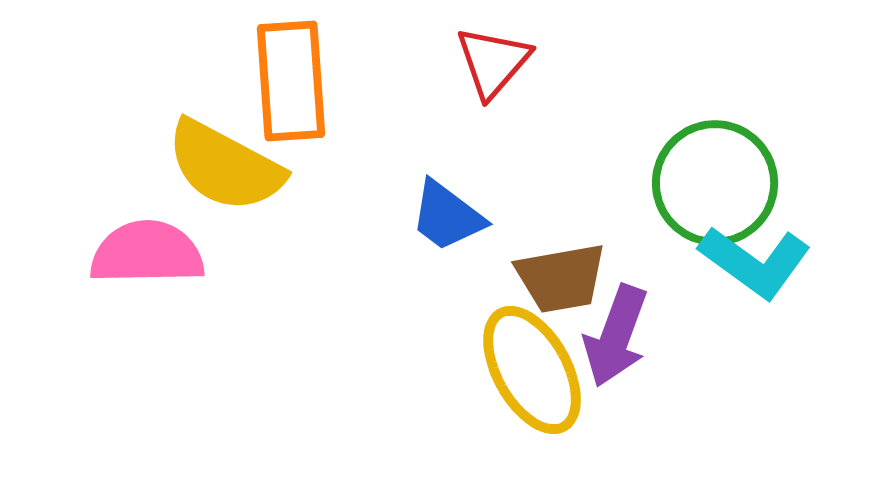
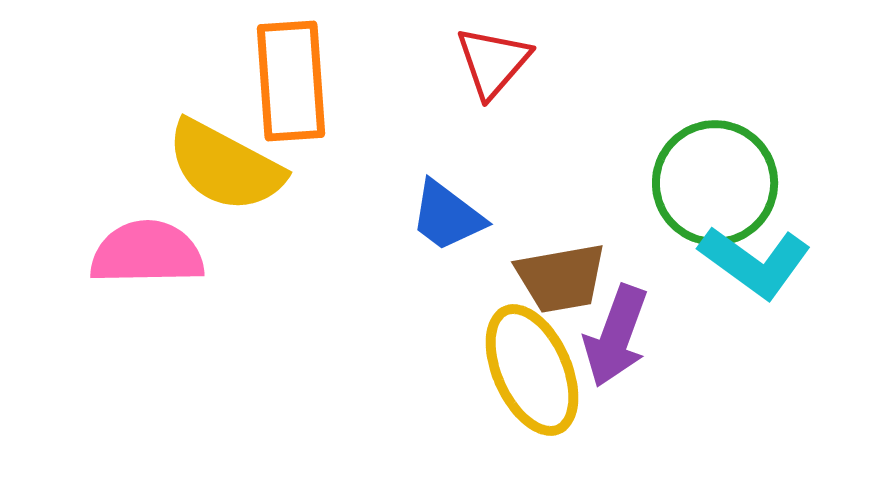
yellow ellipse: rotated 5 degrees clockwise
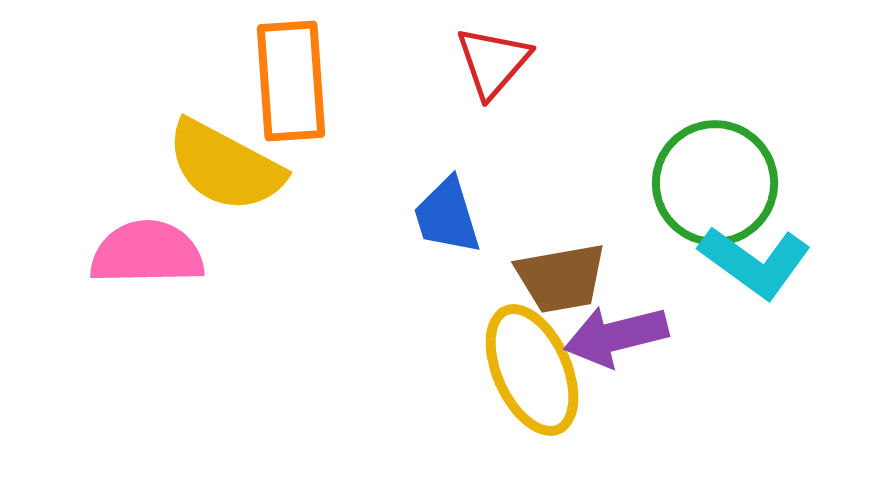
blue trapezoid: rotated 36 degrees clockwise
purple arrow: rotated 56 degrees clockwise
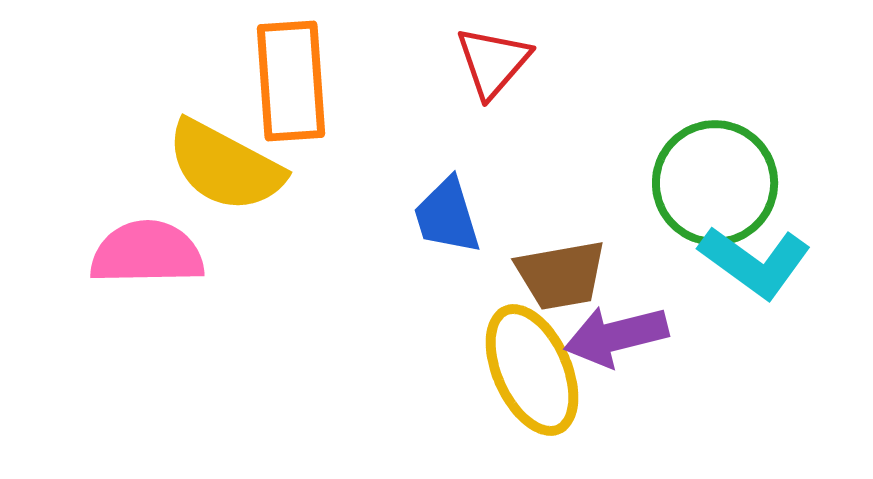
brown trapezoid: moved 3 px up
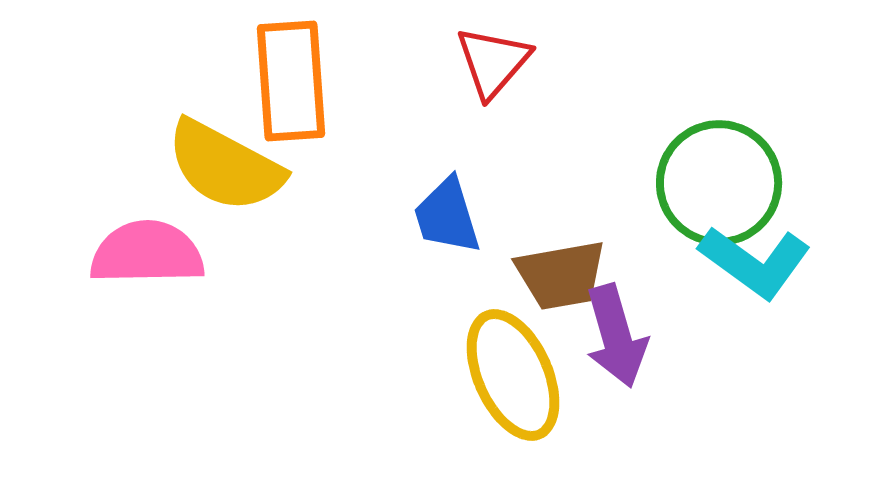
green circle: moved 4 px right
purple arrow: rotated 92 degrees counterclockwise
yellow ellipse: moved 19 px left, 5 px down
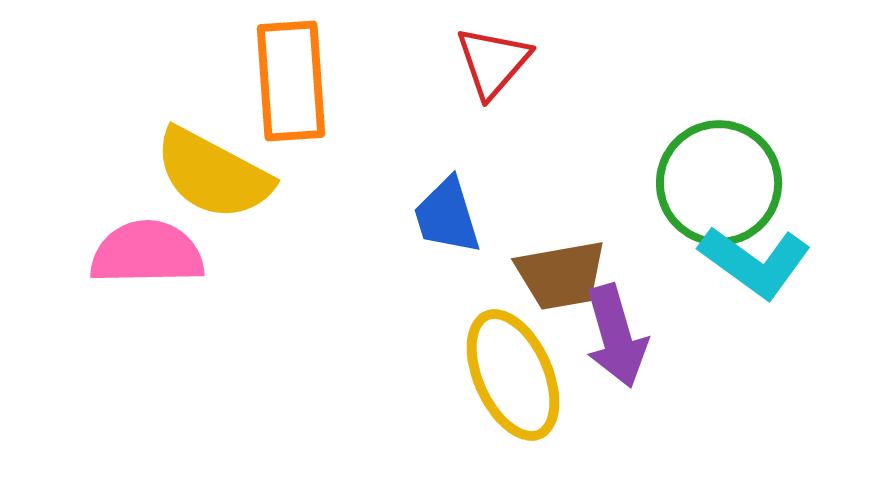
yellow semicircle: moved 12 px left, 8 px down
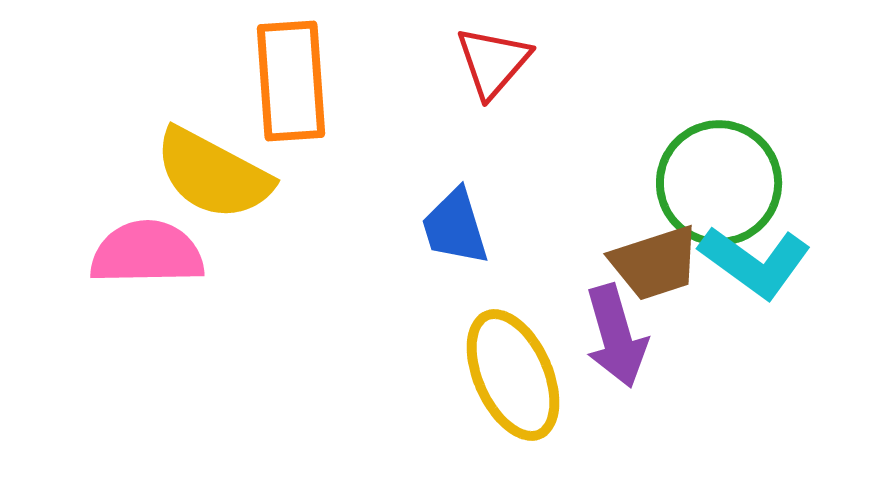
blue trapezoid: moved 8 px right, 11 px down
brown trapezoid: moved 94 px right, 12 px up; rotated 8 degrees counterclockwise
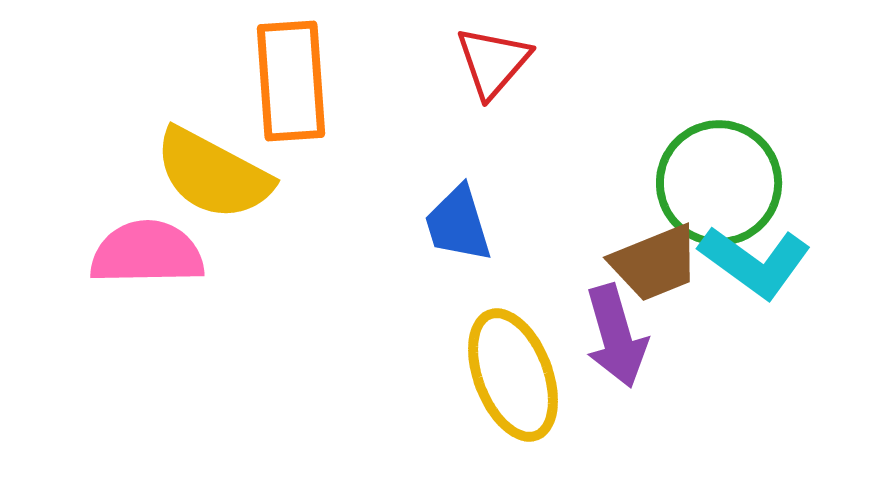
blue trapezoid: moved 3 px right, 3 px up
brown trapezoid: rotated 4 degrees counterclockwise
yellow ellipse: rotated 3 degrees clockwise
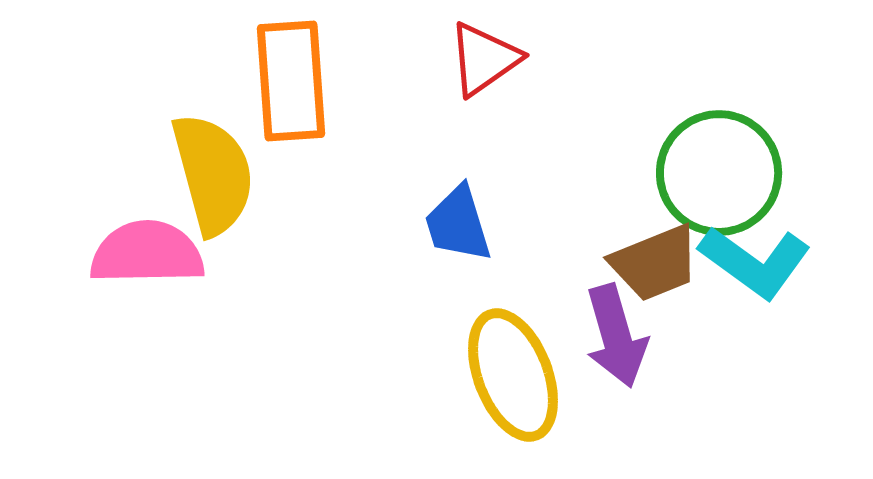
red triangle: moved 9 px left, 3 px up; rotated 14 degrees clockwise
yellow semicircle: rotated 133 degrees counterclockwise
green circle: moved 10 px up
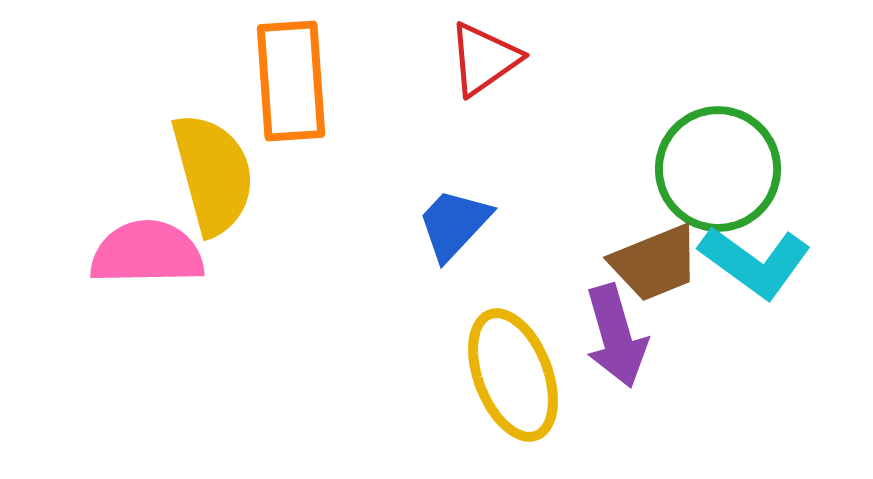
green circle: moved 1 px left, 4 px up
blue trapezoid: moved 4 px left; rotated 60 degrees clockwise
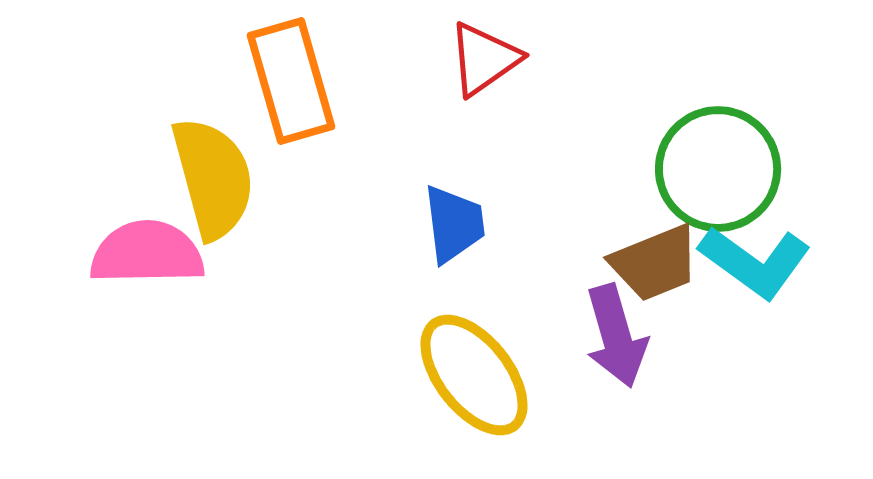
orange rectangle: rotated 12 degrees counterclockwise
yellow semicircle: moved 4 px down
blue trapezoid: rotated 130 degrees clockwise
yellow ellipse: moved 39 px left; rotated 17 degrees counterclockwise
